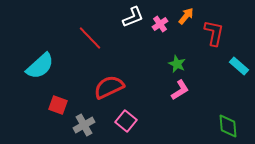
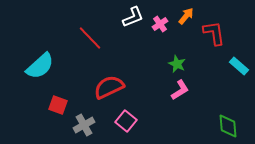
red L-shape: rotated 20 degrees counterclockwise
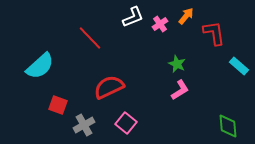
pink square: moved 2 px down
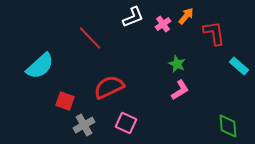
pink cross: moved 3 px right
red square: moved 7 px right, 4 px up
pink square: rotated 15 degrees counterclockwise
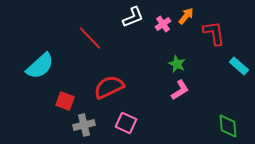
gray cross: rotated 15 degrees clockwise
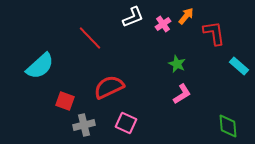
pink L-shape: moved 2 px right, 4 px down
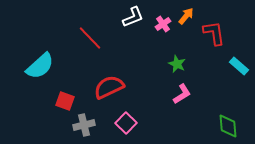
pink square: rotated 20 degrees clockwise
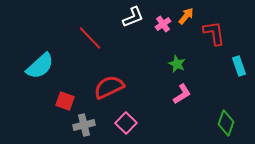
cyan rectangle: rotated 30 degrees clockwise
green diamond: moved 2 px left, 3 px up; rotated 25 degrees clockwise
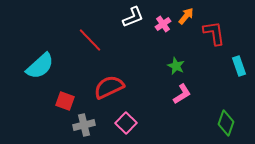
red line: moved 2 px down
green star: moved 1 px left, 2 px down
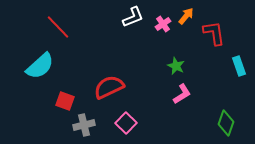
red line: moved 32 px left, 13 px up
